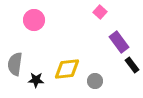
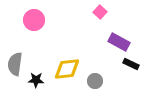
purple rectangle: rotated 25 degrees counterclockwise
black rectangle: moved 1 px left, 1 px up; rotated 28 degrees counterclockwise
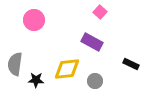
purple rectangle: moved 27 px left
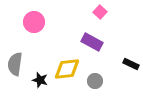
pink circle: moved 2 px down
black star: moved 4 px right; rotated 14 degrees clockwise
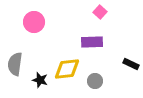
purple rectangle: rotated 30 degrees counterclockwise
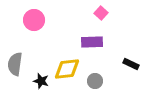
pink square: moved 1 px right, 1 px down
pink circle: moved 2 px up
black star: moved 1 px right, 1 px down
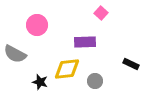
pink circle: moved 3 px right, 5 px down
purple rectangle: moved 7 px left
gray semicircle: moved 10 px up; rotated 70 degrees counterclockwise
black star: moved 1 px left, 1 px down
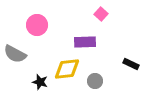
pink square: moved 1 px down
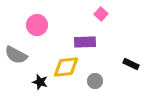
gray semicircle: moved 1 px right, 1 px down
yellow diamond: moved 1 px left, 2 px up
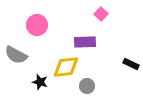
gray circle: moved 8 px left, 5 px down
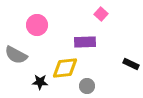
yellow diamond: moved 1 px left, 1 px down
black star: rotated 14 degrees counterclockwise
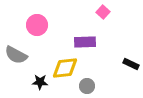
pink square: moved 2 px right, 2 px up
